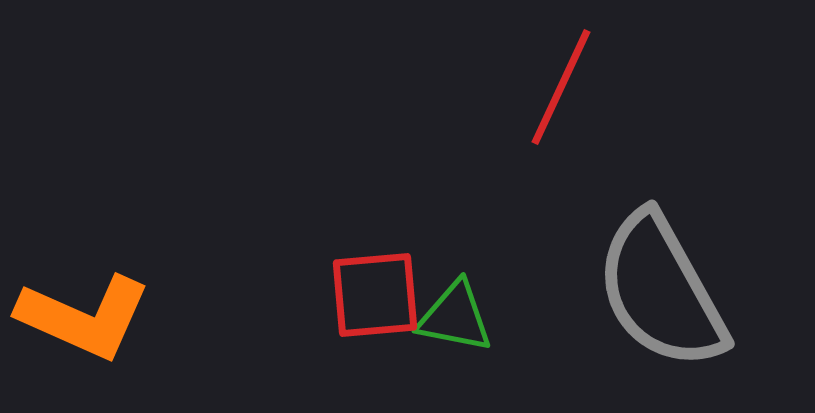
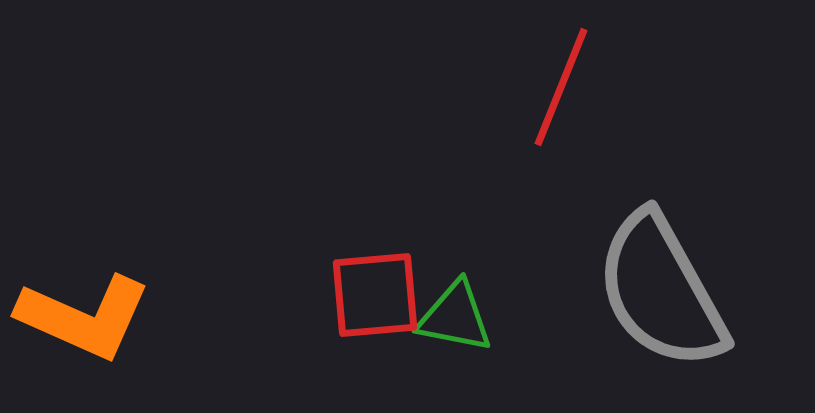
red line: rotated 3 degrees counterclockwise
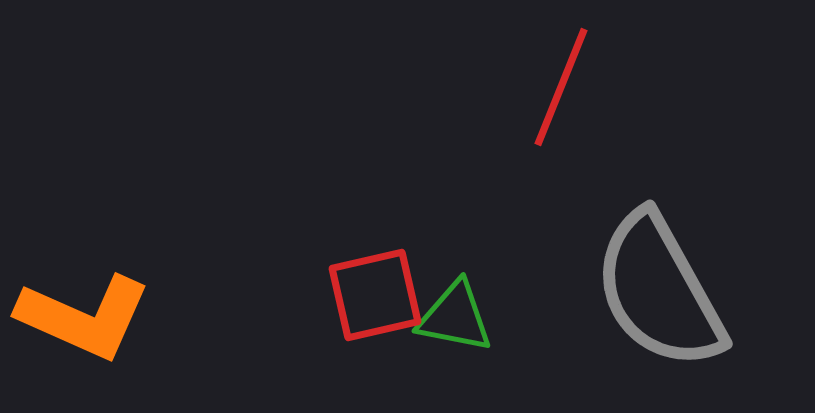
gray semicircle: moved 2 px left
red square: rotated 8 degrees counterclockwise
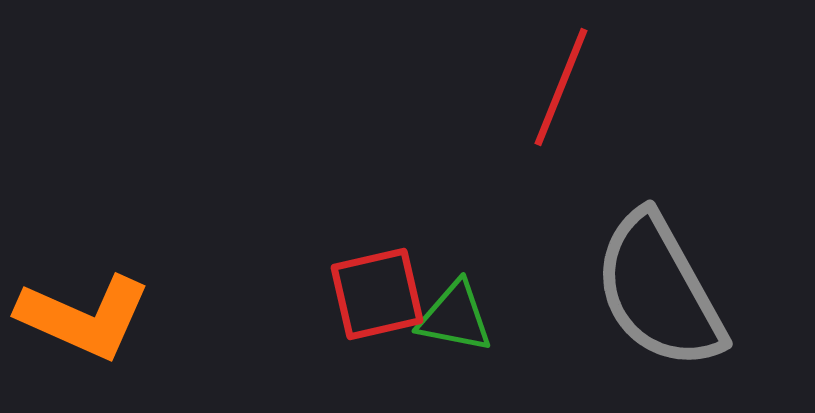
red square: moved 2 px right, 1 px up
